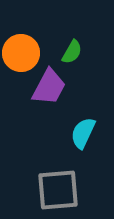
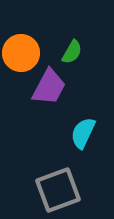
gray square: rotated 15 degrees counterclockwise
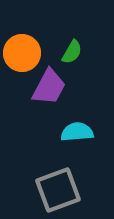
orange circle: moved 1 px right
cyan semicircle: moved 6 px left, 1 px up; rotated 60 degrees clockwise
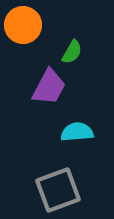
orange circle: moved 1 px right, 28 px up
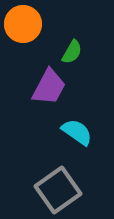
orange circle: moved 1 px up
cyan semicircle: rotated 40 degrees clockwise
gray square: rotated 15 degrees counterclockwise
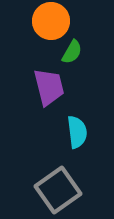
orange circle: moved 28 px right, 3 px up
purple trapezoid: rotated 42 degrees counterclockwise
cyan semicircle: rotated 48 degrees clockwise
